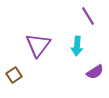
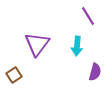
purple triangle: moved 1 px left, 1 px up
purple semicircle: rotated 42 degrees counterclockwise
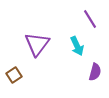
purple line: moved 2 px right, 3 px down
cyan arrow: rotated 30 degrees counterclockwise
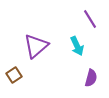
purple triangle: moved 1 px left, 2 px down; rotated 12 degrees clockwise
purple semicircle: moved 4 px left, 6 px down
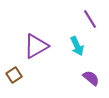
purple triangle: rotated 12 degrees clockwise
purple semicircle: rotated 66 degrees counterclockwise
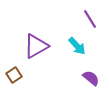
cyan arrow: rotated 18 degrees counterclockwise
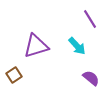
purple triangle: rotated 12 degrees clockwise
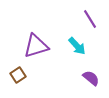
brown square: moved 4 px right
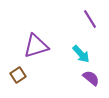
cyan arrow: moved 4 px right, 8 px down
